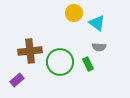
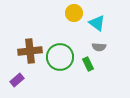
green circle: moved 5 px up
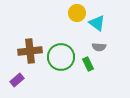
yellow circle: moved 3 px right
green circle: moved 1 px right
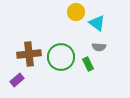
yellow circle: moved 1 px left, 1 px up
brown cross: moved 1 px left, 3 px down
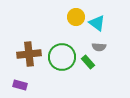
yellow circle: moved 5 px down
green circle: moved 1 px right
green rectangle: moved 2 px up; rotated 16 degrees counterclockwise
purple rectangle: moved 3 px right, 5 px down; rotated 56 degrees clockwise
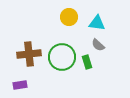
yellow circle: moved 7 px left
cyan triangle: rotated 30 degrees counterclockwise
gray semicircle: moved 1 px left, 2 px up; rotated 40 degrees clockwise
green rectangle: moved 1 px left; rotated 24 degrees clockwise
purple rectangle: rotated 24 degrees counterclockwise
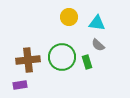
brown cross: moved 1 px left, 6 px down
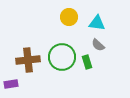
purple rectangle: moved 9 px left, 1 px up
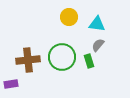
cyan triangle: moved 1 px down
gray semicircle: rotated 88 degrees clockwise
green rectangle: moved 2 px right, 1 px up
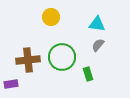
yellow circle: moved 18 px left
green rectangle: moved 1 px left, 13 px down
